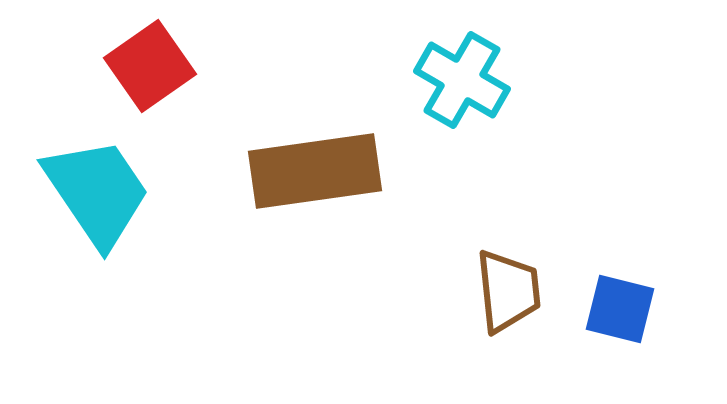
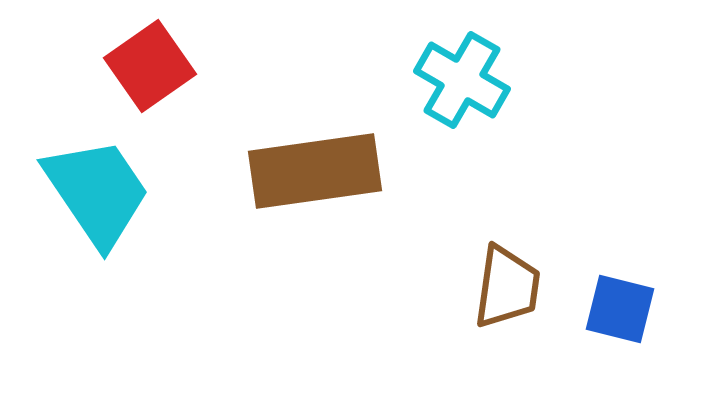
brown trapezoid: moved 1 px left, 4 px up; rotated 14 degrees clockwise
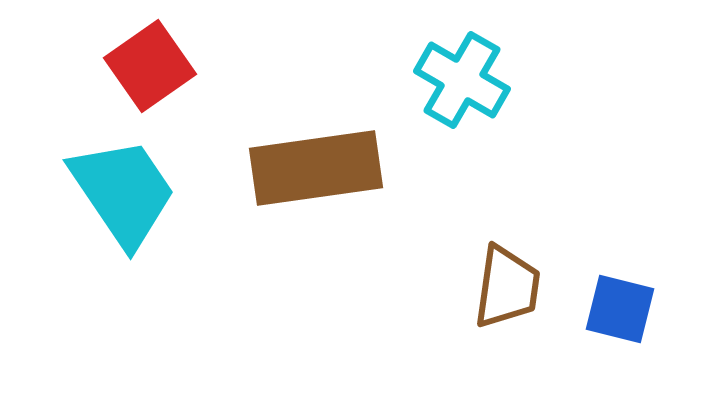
brown rectangle: moved 1 px right, 3 px up
cyan trapezoid: moved 26 px right
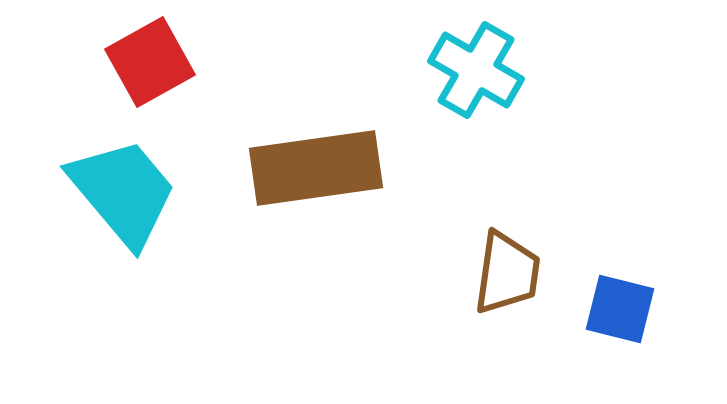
red square: moved 4 px up; rotated 6 degrees clockwise
cyan cross: moved 14 px right, 10 px up
cyan trapezoid: rotated 6 degrees counterclockwise
brown trapezoid: moved 14 px up
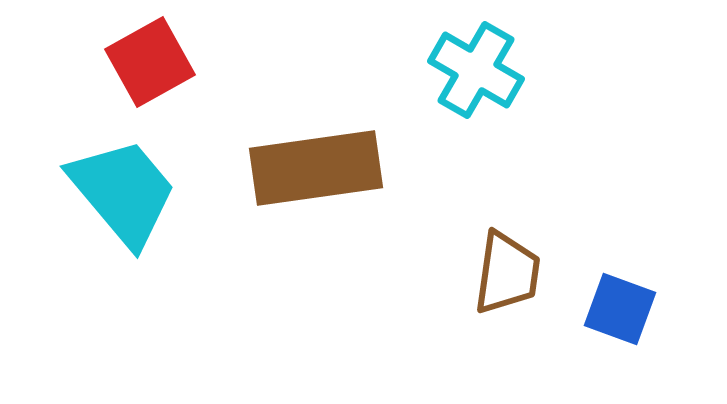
blue square: rotated 6 degrees clockwise
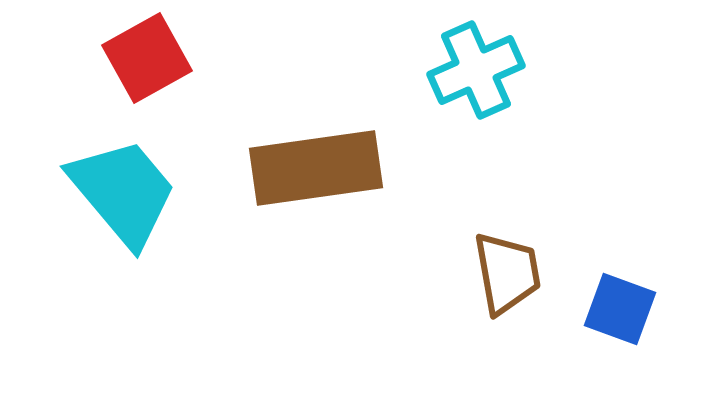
red square: moved 3 px left, 4 px up
cyan cross: rotated 36 degrees clockwise
brown trapezoid: rotated 18 degrees counterclockwise
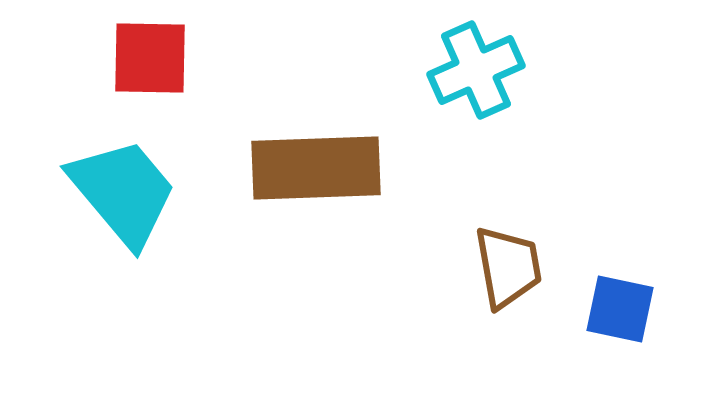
red square: moved 3 px right; rotated 30 degrees clockwise
brown rectangle: rotated 6 degrees clockwise
brown trapezoid: moved 1 px right, 6 px up
blue square: rotated 8 degrees counterclockwise
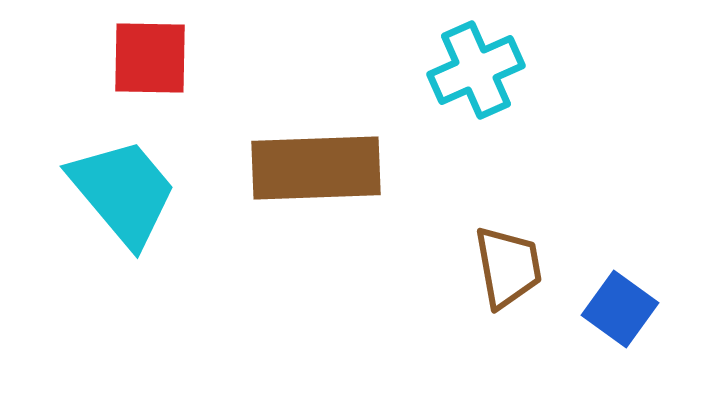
blue square: rotated 24 degrees clockwise
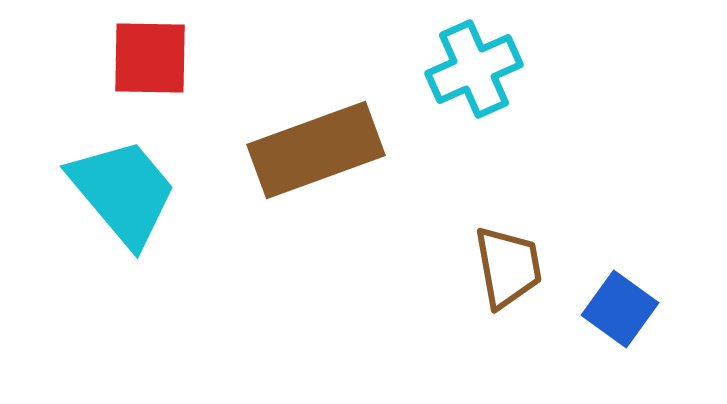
cyan cross: moved 2 px left, 1 px up
brown rectangle: moved 18 px up; rotated 18 degrees counterclockwise
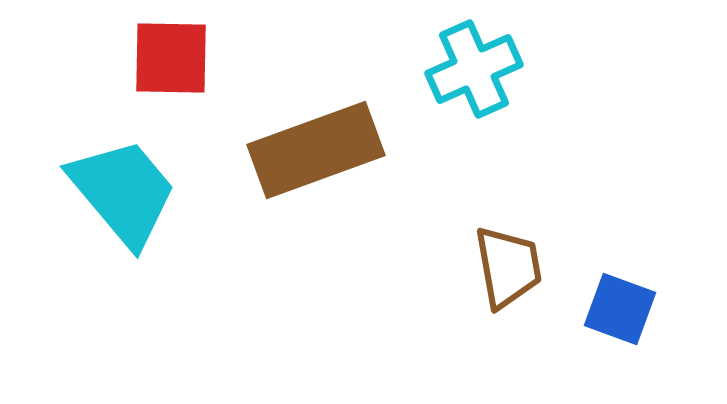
red square: moved 21 px right
blue square: rotated 16 degrees counterclockwise
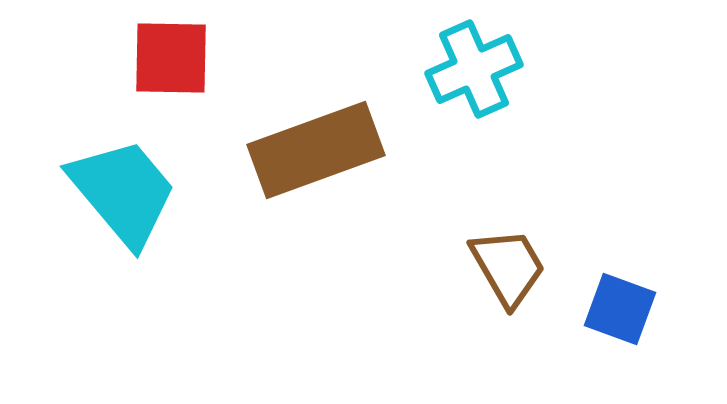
brown trapezoid: rotated 20 degrees counterclockwise
